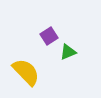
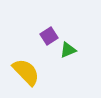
green triangle: moved 2 px up
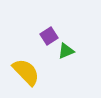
green triangle: moved 2 px left, 1 px down
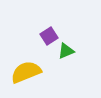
yellow semicircle: rotated 68 degrees counterclockwise
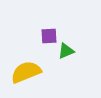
purple square: rotated 30 degrees clockwise
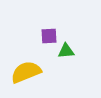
green triangle: rotated 18 degrees clockwise
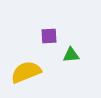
green triangle: moved 5 px right, 4 px down
